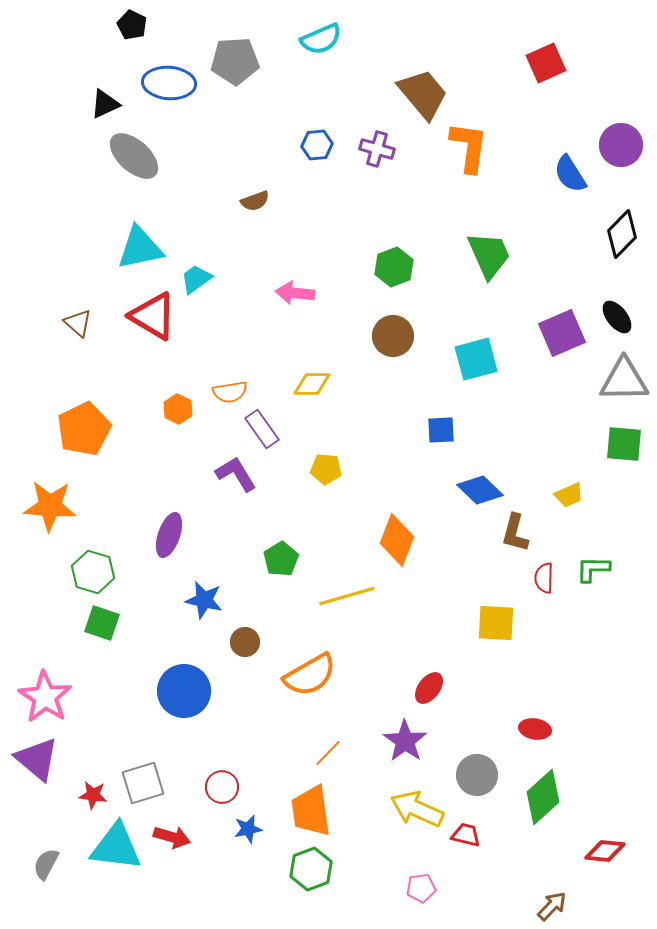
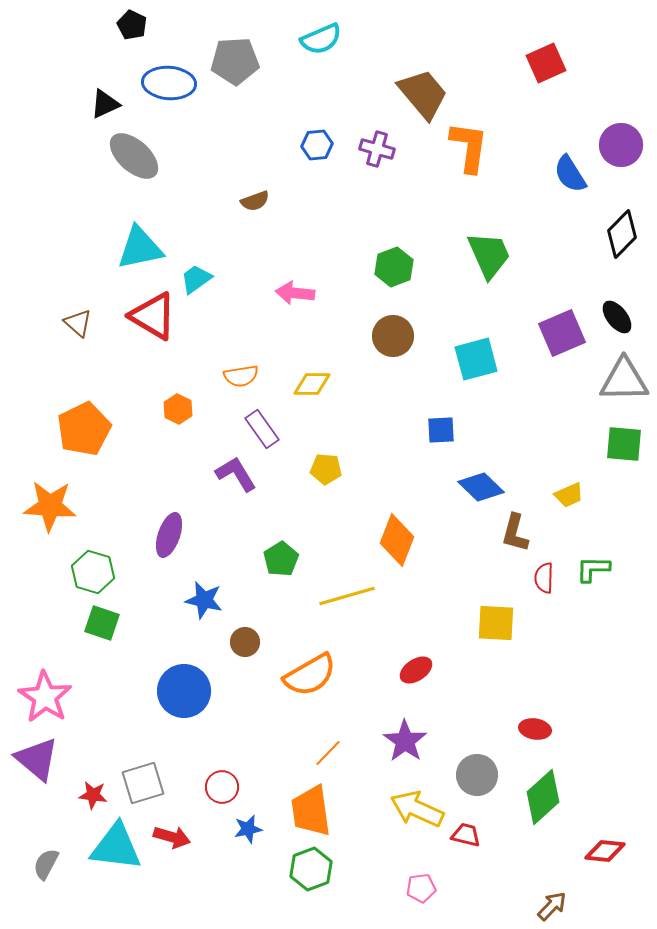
orange semicircle at (230, 392): moved 11 px right, 16 px up
blue diamond at (480, 490): moved 1 px right, 3 px up
red ellipse at (429, 688): moved 13 px left, 18 px up; rotated 20 degrees clockwise
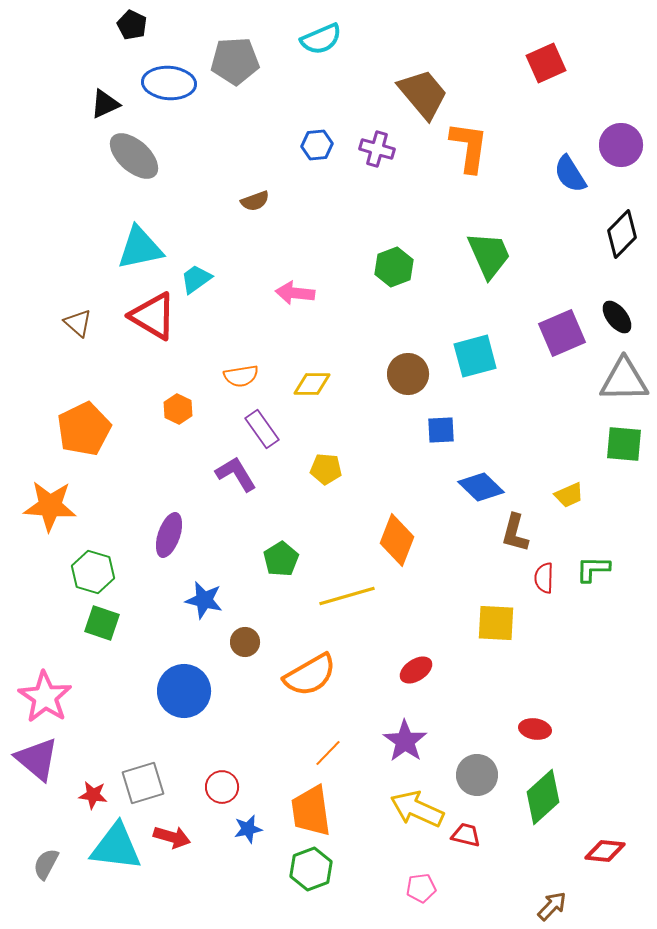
brown circle at (393, 336): moved 15 px right, 38 px down
cyan square at (476, 359): moved 1 px left, 3 px up
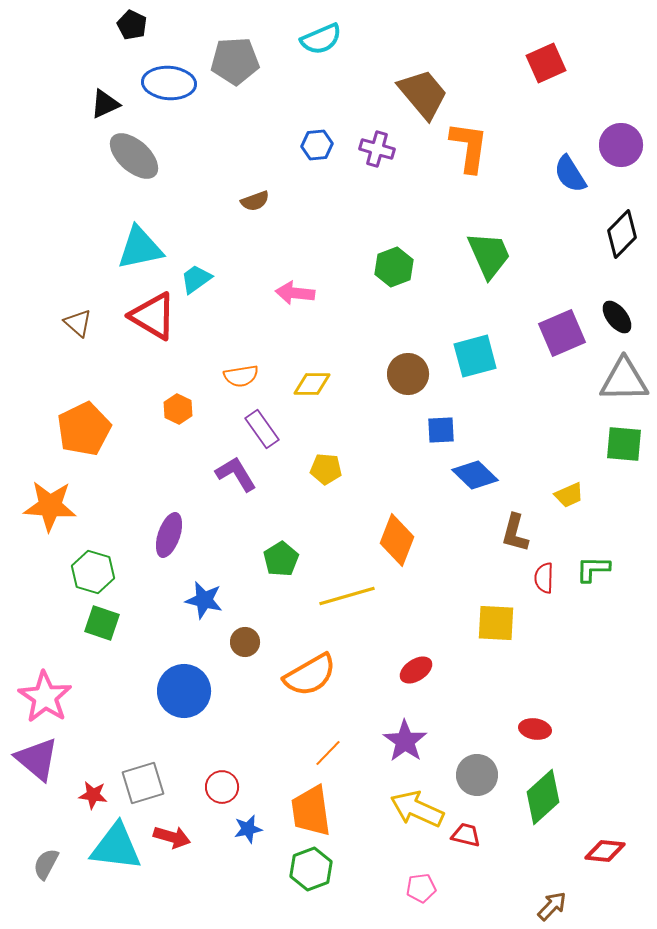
blue diamond at (481, 487): moved 6 px left, 12 px up
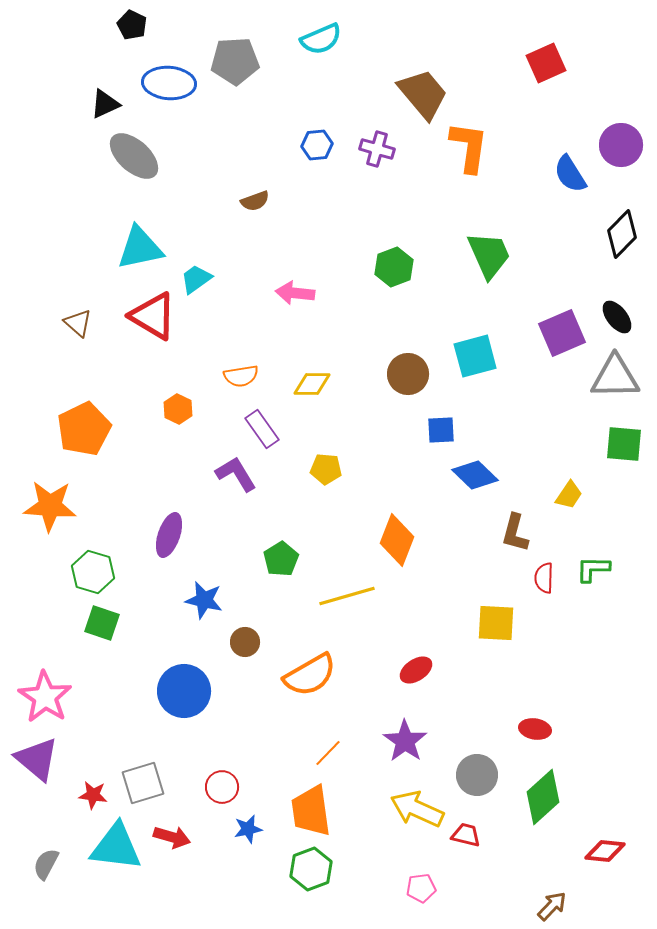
gray triangle at (624, 380): moved 9 px left, 3 px up
yellow trapezoid at (569, 495): rotated 32 degrees counterclockwise
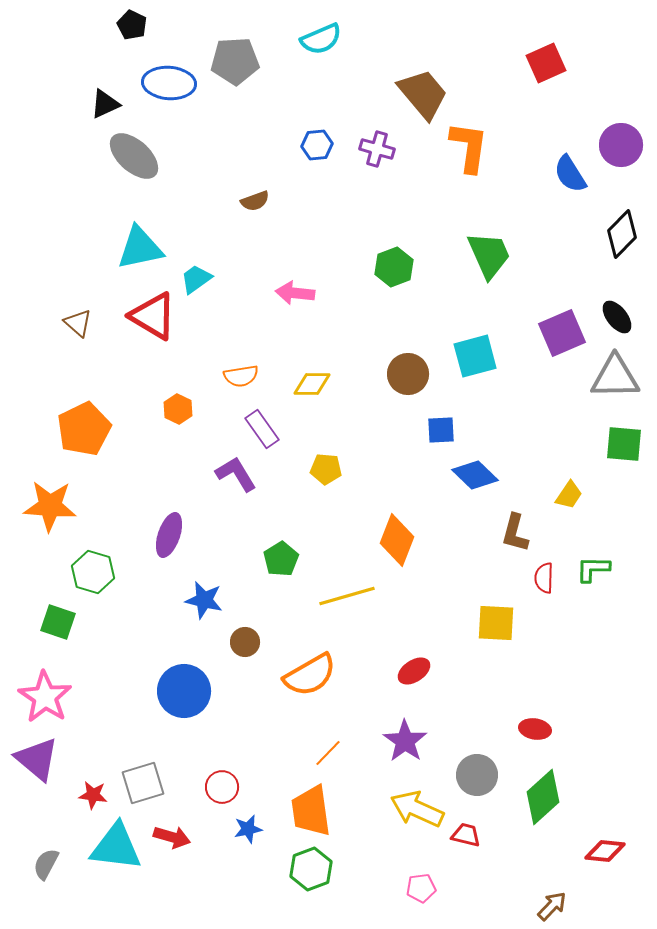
green square at (102, 623): moved 44 px left, 1 px up
red ellipse at (416, 670): moved 2 px left, 1 px down
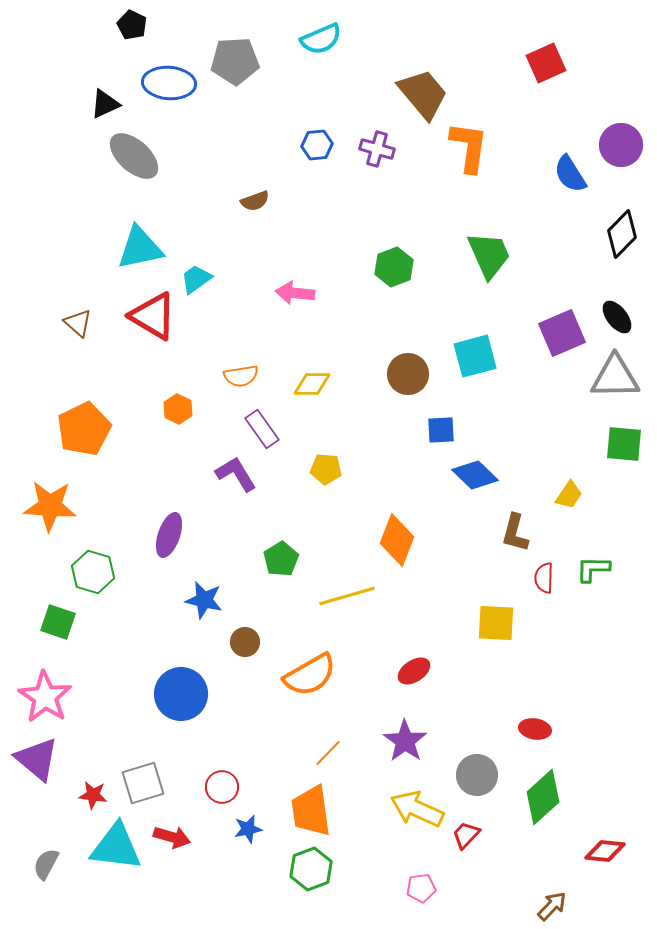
blue circle at (184, 691): moved 3 px left, 3 px down
red trapezoid at (466, 835): rotated 60 degrees counterclockwise
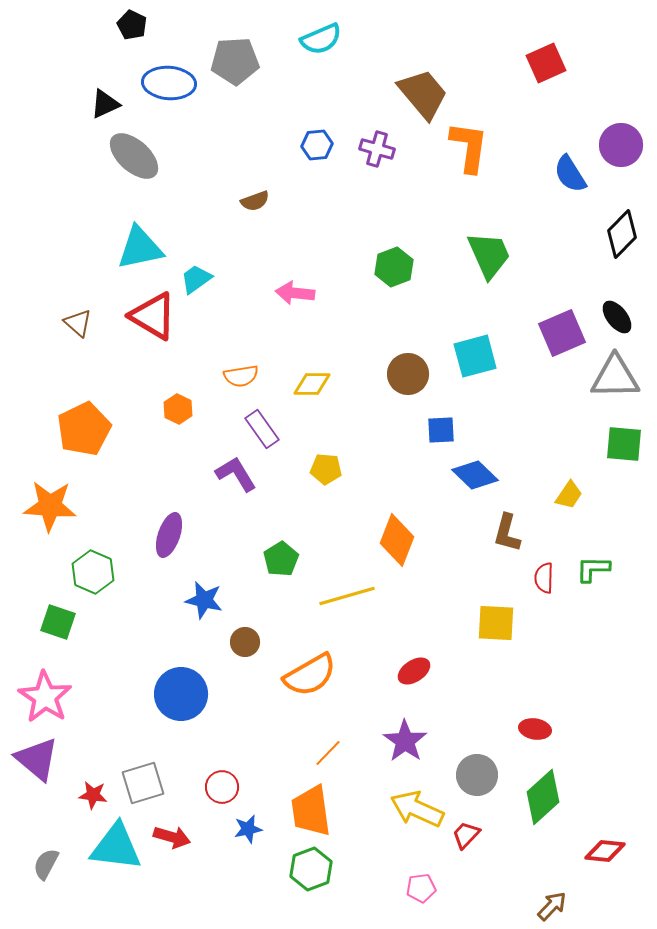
brown L-shape at (515, 533): moved 8 px left
green hexagon at (93, 572): rotated 6 degrees clockwise
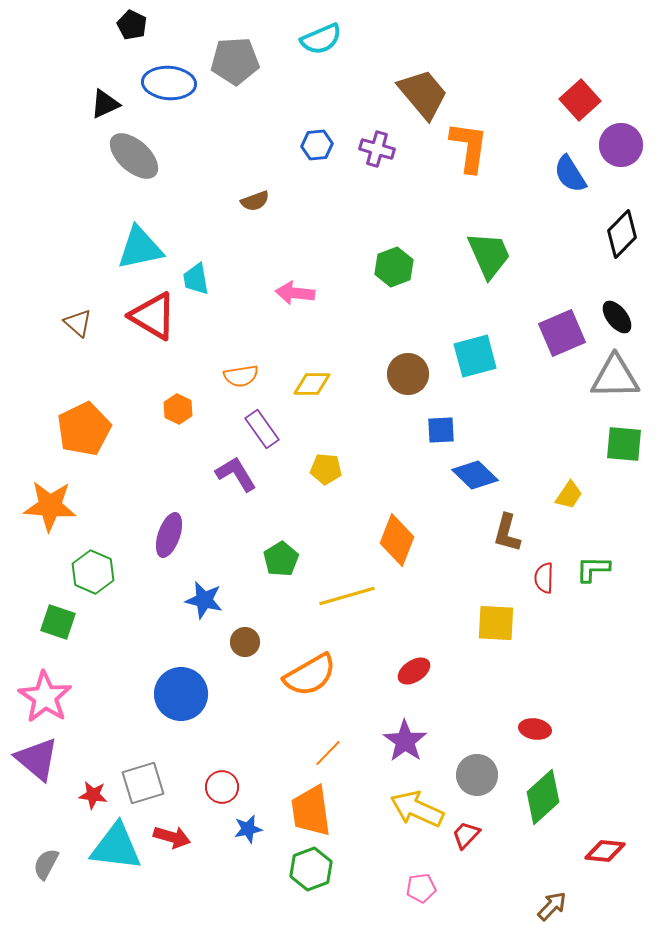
red square at (546, 63): moved 34 px right, 37 px down; rotated 18 degrees counterclockwise
cyan trapezoid at (196, 279): rotated 64 degrees counterclockwise
